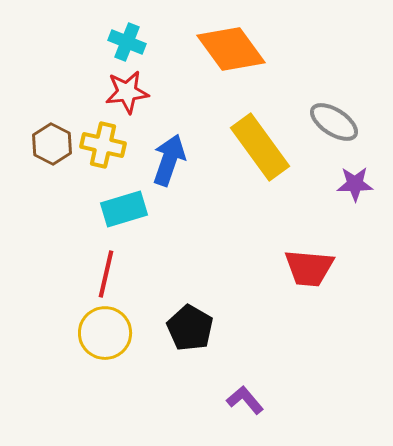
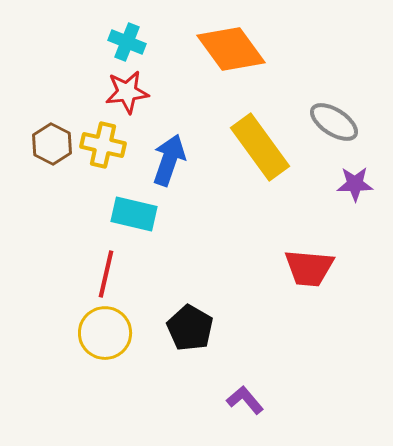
cyan rectangle: moved 10 px right, 5 px down; rotated 30 degrees clockwise
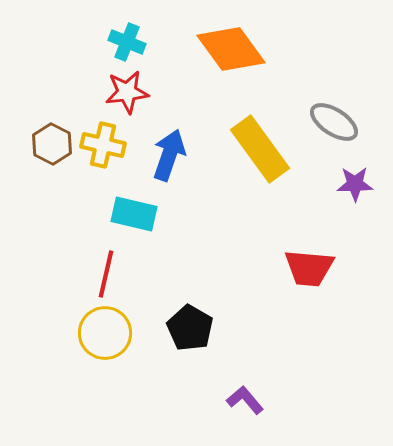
yellow rectangle: moved 2 px down
blue arrow: moved 5 px up
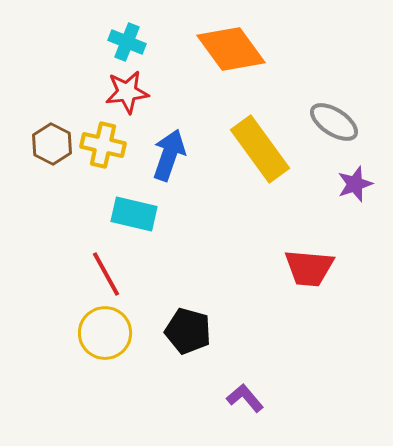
purple star: rotated 18 degrees counterclockwise
red line: rotated 42 degrees counterclockwise
black pentagon: moved 2 px left, 3 px down; rotated 15 degrees counterclockwise
purple L-shape: moved 2 px up
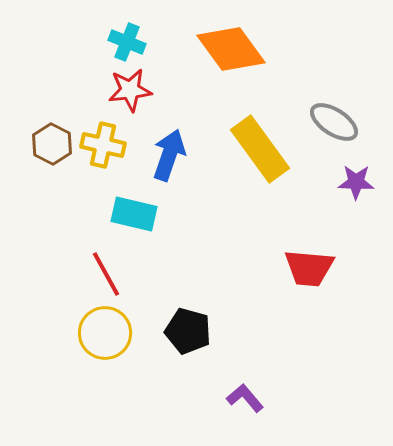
red star: moved 3 px right, 2 px up
purple star: moved 1 px right, 2 px up; rotated 21 degrees clockwise
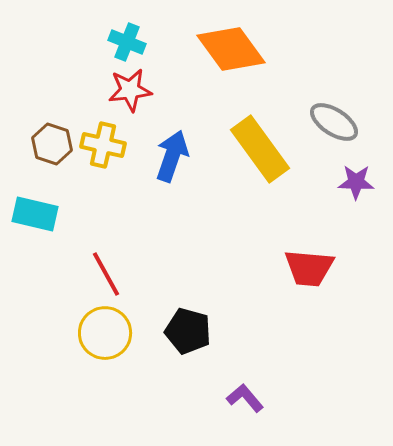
brown hexagon: rotated 9 degrees counterclockwise
blue arrow: moved 3 px right, 1 px down
cyan rectangle: moved 99 px left
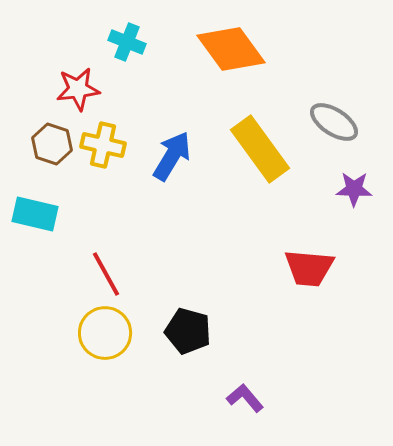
red star: moved 52 px left, 1 px up
blue arrow: rotated 12 degrees clockwise
purple star: moved 2 px left, 7 px down
